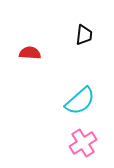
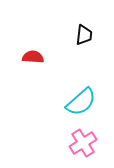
red semicircle: moved 3 px right, 4 px down
cyan semicircle: moved 1 px right, 1 px down
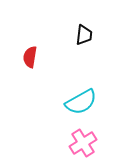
red semicircle: moved 3 px left; rotated 85 degrees counterclockwise
cyan semicircle: rotated 12 degrees clockwise
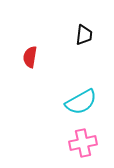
pink cross: rotated 20 degrees clockwise
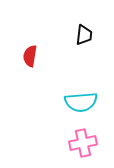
red semicircle: moved 1 px up
cyan semicircle: rotated 24 degrees clockwise
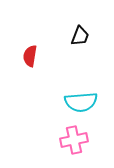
black trapezoid: moved 4 px left, 1 px down; rotated 15 degrees clockwise
pink cross: moved 9 px left, 3 px up
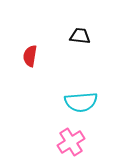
black trapezoid: rotated 105 degrees counterclockwise
pink cross: moved 3 px left, 2 px down; rotated 20 degrees counterclockwise
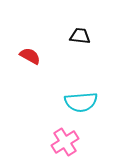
red semicircle: rotated 110 degrees clockwise
pink cross: moved 6 px left
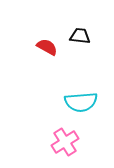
red semicircle: moved 17 px right, 9 px up
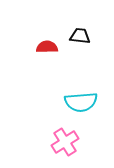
red semicircle: rotated 30 degrees counterclockwise
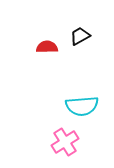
black trapezoid: rotated 35 degrees counterclockwise
cyan semicircle: moved 1 px right, 4 px down
